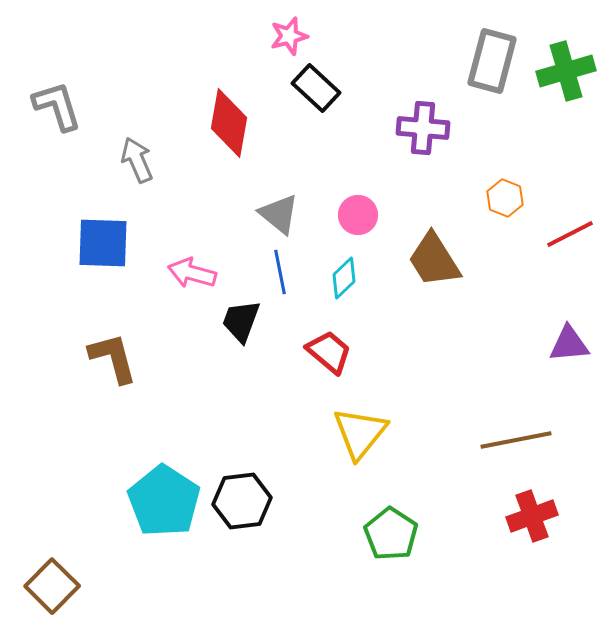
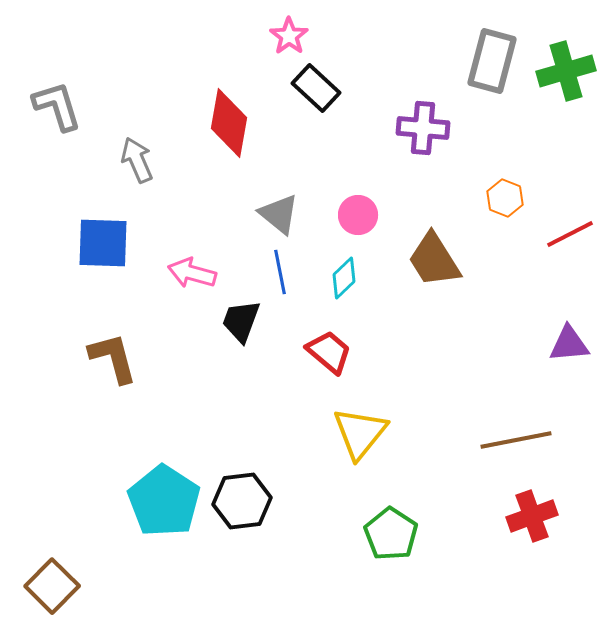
pink star: rotated 21 degrees counterclockwise
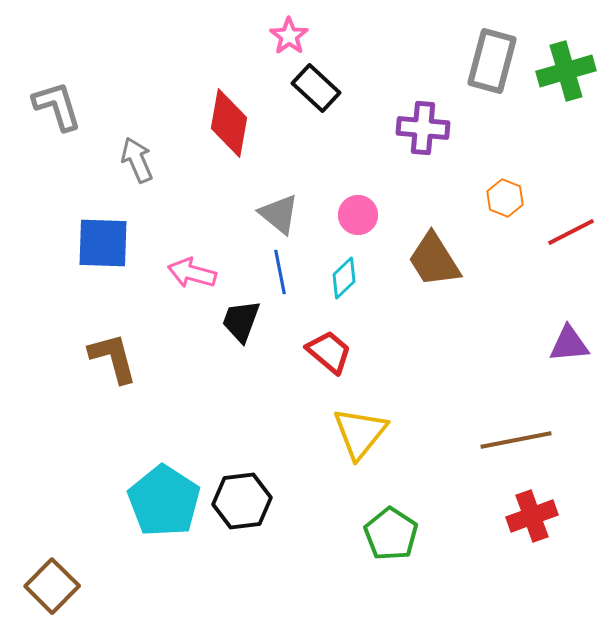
red line: moved 1 px right, 2 px up
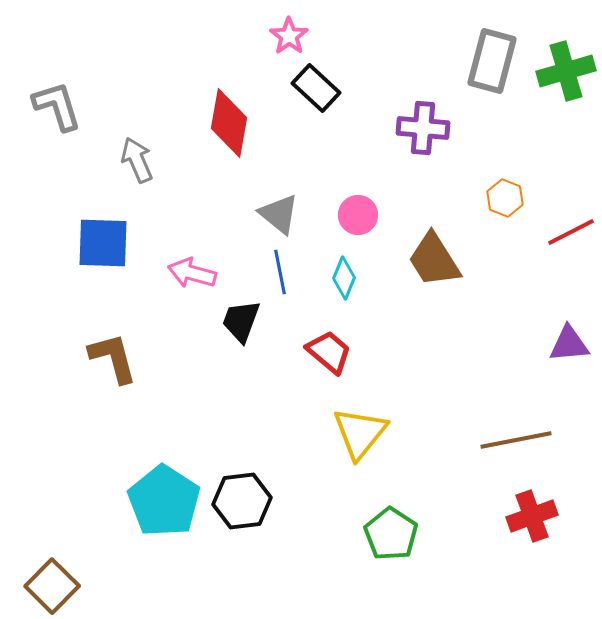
cyan diamond: rotated 24 degrees counterclockwise
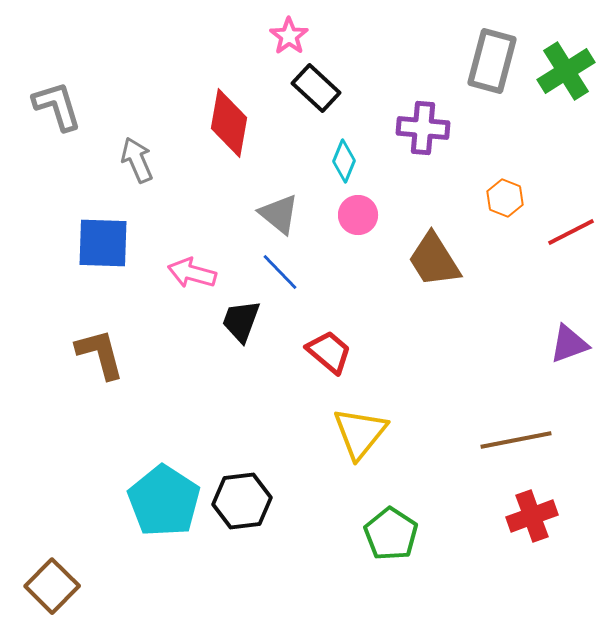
green cross: rotated 16 degrees counterclockwise
blue line: rotated 33 degrees counterclockwise
cyan diamond: moved 117 px up
purple triangle: rotated 15 degrees counterclockwise
brown L-shape: moved 13 px left, 4 px up
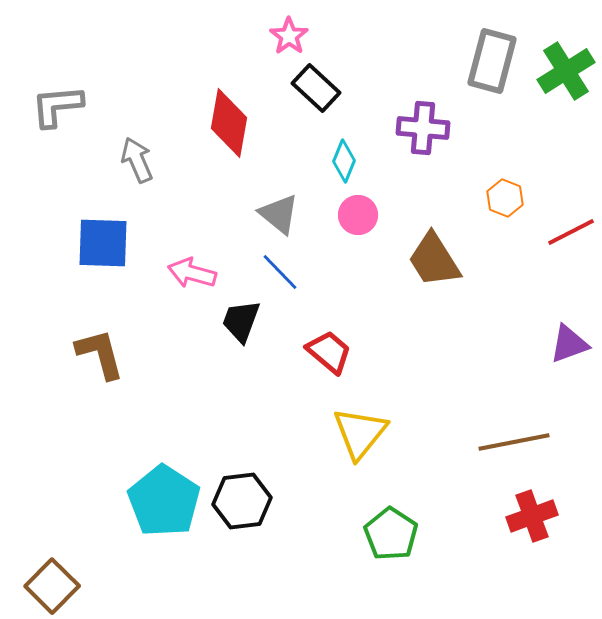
gray L-shape: rotated 78 degrees counterclockwise
brown line: moved 2 px left, 2 px down
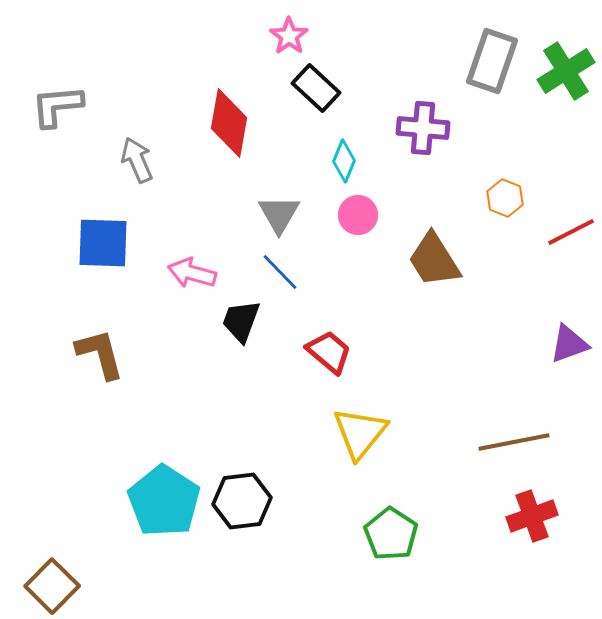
gray rectangle: rotated 4 degrees clockwise
gray triangle: rotated 21 degrees clockwise
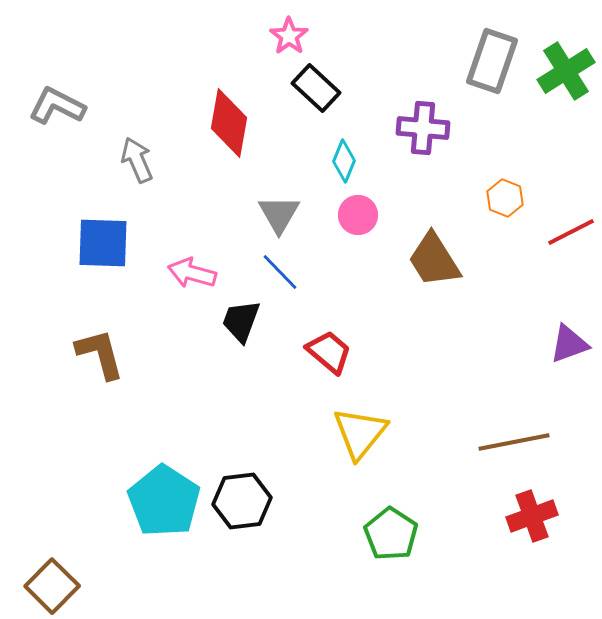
gray L-shape: rotated 32 degrees clockwise
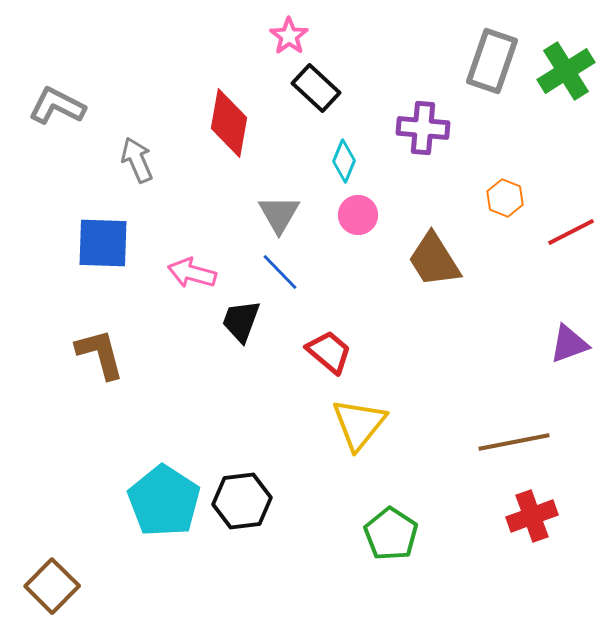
yellow triangle: moved 1 px left, 9 px up
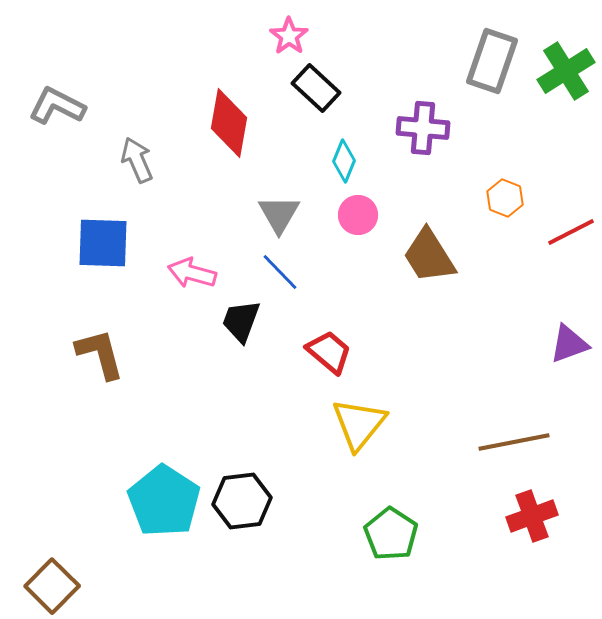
brown trapezoid: moved 5 px left, 4 px up
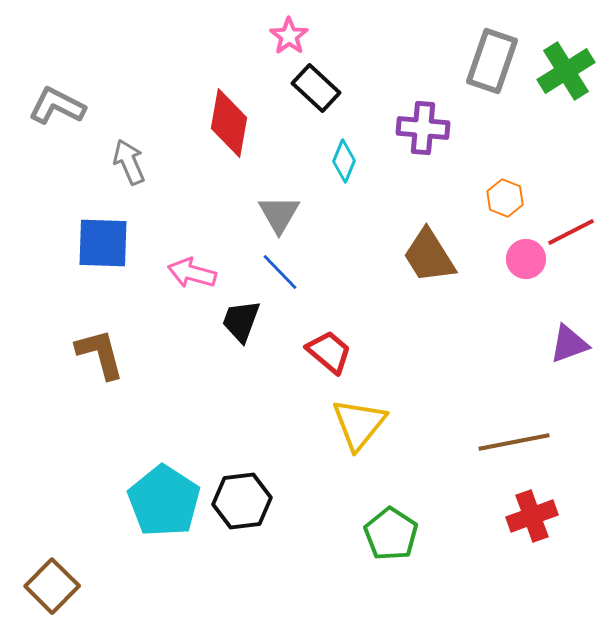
gray arrow: moved 8 px left, 2 px down
pink circle: moved 168 px right, 44 px down
